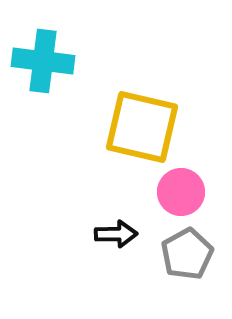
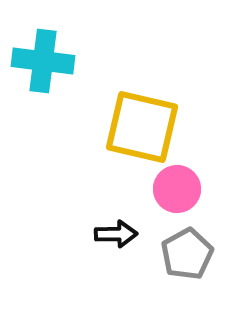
pink circle: moved 4 px left, 3 px up
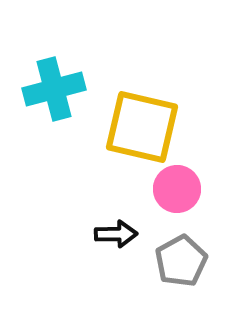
cyan cross: moved 11 px right, 28 px down; rotated 22 degrees counterclockwise
gray pentagon: moved 6 px left, 7 px down
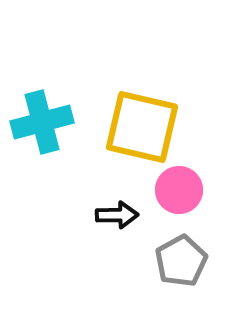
cyan cross: moved 12 px left, 33 px down
pink circle: moved 2 px right, 1 px down
black arrow: moved 1 px right, 19 px up
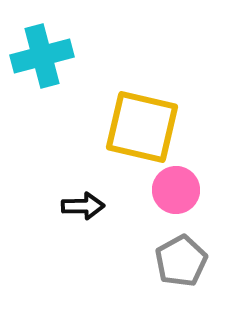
cyan cross: moved 66 px up
pink circle: moved 3 px left
black arrow: moved 34 px left, 9 px up
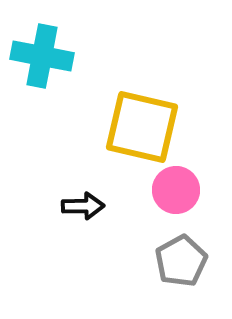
cyan cross: rotated 26 degrees clockwise
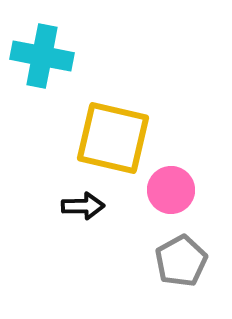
yellow square: moved 29 px left, 11 px down
pink circle: moved 5 px left
